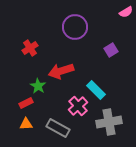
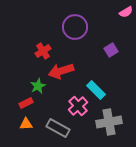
red cross: moved 13 px right, 3 px down
green star: rotated 14 degrees clockwise
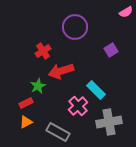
orange triangle: moved 2 px up; rotated 24 degrees counterclockwise
gray rectangle: moved 4 px down
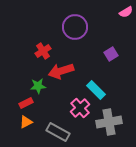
purple square: moved 4 px down
green star: rotated 21 degrees clockwise
pink cross: moved 2 px right, 2 px down
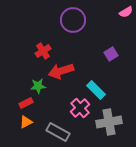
purple circle: moved 2 px left, 7 px up
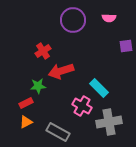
pink semicircle: moved 17 px left, 6 px down; rotated 32 degrees clockwise
purple square: moved 15 px right, 8 px up; rotated 24 degrees clockwise
cyan rectangle: moved 3 px right, 2 px up
pink cross: moved 2 px right, 2 px up; rotated 18 degrees counterclockwise
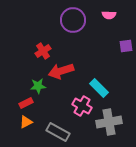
pink semicircle: moved 3 px up
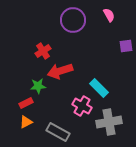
pink semicircle: rotated 120 degrees counterclockwise
red arrow: moved 1 px left
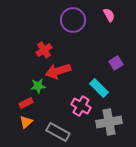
purple square: moved 10 px left, 17 px down; rotated 24 degrees counterclockwise
red cross: moved 1 px right, 1 px up
red arrow: moved 2 px left
pink cross: moved 1 px left
orange triangle: rotated 16 degrees counterclockwise
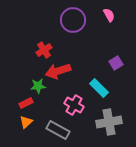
pink cross: moved 7 px left, 1 px up
gray rectangle: moved 2 px up
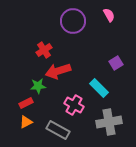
purple circle: moved 1 px down
orange triangle: rotated 16 degrees clockwise
